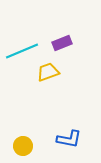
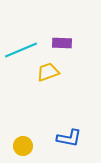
purple rectangle: rotated 24 degrees clockwise
cyan line: moved 1 px left, 1 px up
blue L-shape: moved 1 px up
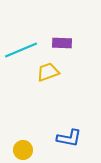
yellow circle: moved 4 px down
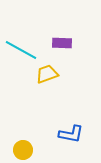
cyan line: rotated 52 degrees clockwise
yellow trapezoid: moved 1 px left, 2 px down
blue L-shape: moved 2 px right, 4 px up
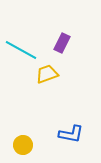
purple rectangle: rotated 66 degrees counterclockwise
yellow circle: moved 5 px up
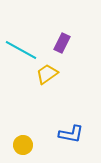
yellow trapezoid: rotated 15 degrees counterclockwise
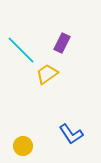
cyan line: rotated 16 degrees clockwise
blue L-shape: rotated 45 degrees clockwise
yellow circle: moved 1 px down
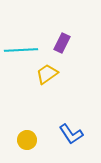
cyan line: rotated 48 degrees counterclockwise
yellow circle: moved 4 px right, 6 px up
